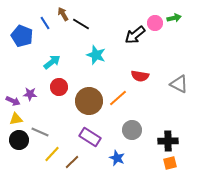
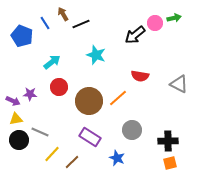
black line: rotated 54 degrees counterclockwise
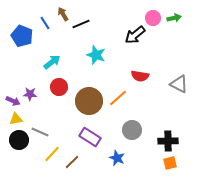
pink circle: moved 2 px left, 5 px up
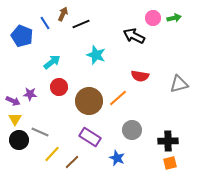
brown arrow: rotated 56 degrees clockwise
black arrow: moved 1 px left, 1 px down; rotated 65 degrees clockwise
gray triangle: rotated 42 degrees counterclockwise
yellow triangle: moved 1 px left; rotated 48 degrees counterclockwise
